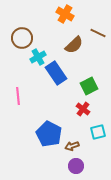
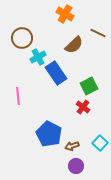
red cross: moved 2 px up
cyan square: moved 2 px right, 11 px down; rotated 35 degrees counterclockwise
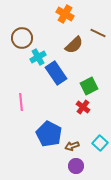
pink line: moved 3 px right, 6 px down
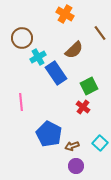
brown line: moved 2 px right; rotated 28 degrees clockwise
brown semicircle: moved 5 px down
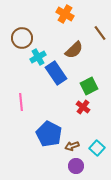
cyan square: moved 3 px left, 5 px down
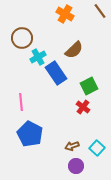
brown line: moved 22 px up
blue pentagon: moved 19 px left
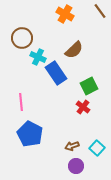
cyan cross: rotated 35 degrees counterclockwise
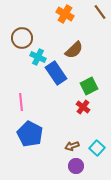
brown line: moved 1 px down
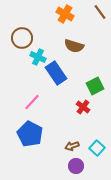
brown semicircle: moved 4 px up; rotated 60 degrees clockwise
green square: moved 6 px right
pink line: moved 11 px right; rotated 48 degrees clockwise
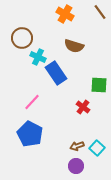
green square: moved 4 px right, 1 px up; rotated 30 degrees clockwise
brown arrow: moved 5 px right
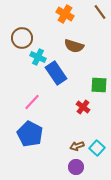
purple circle: moved 1 px down
